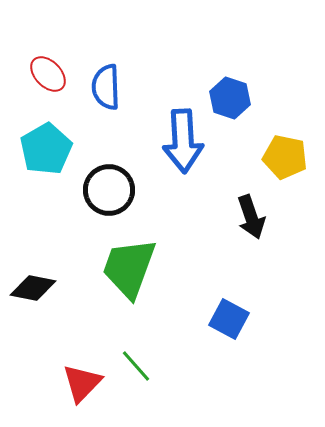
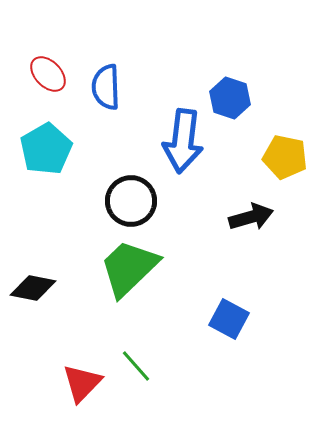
blue arrow: rotated 10 degrees clockwise
black circle: moved 22 px right, 11 px down
black arrow: rotated 87 degrees counterclockwise
green trapezoid: rotated 26 degrees clockwise
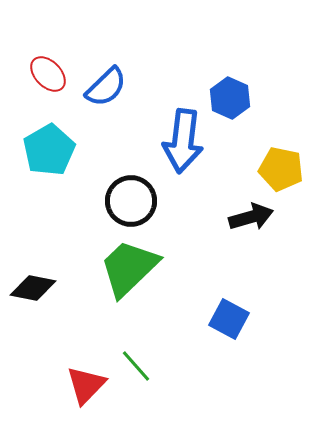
blue semicircle: rotated 132 degrees counterclockwise
blue hexagon: rotated 6 degrees clockwise
cyan pentagon: moved 3 px right, 1 px down
yellow pentagon: moved 4 px left, 12 px down
red triangle: moved 4 px right, 2 px down
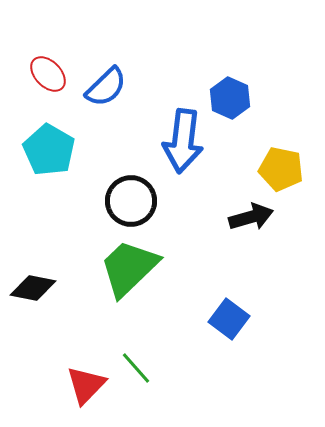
cyan pentagon: rotated 12 degrees counterclockwise
blue square: rotated 9 degrees clockwise
green line: moved 2 px down
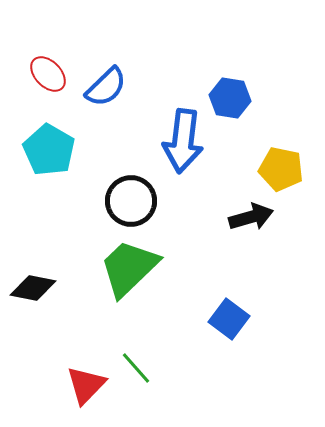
blue hexagon: rotated 15 degrees counterclockwise
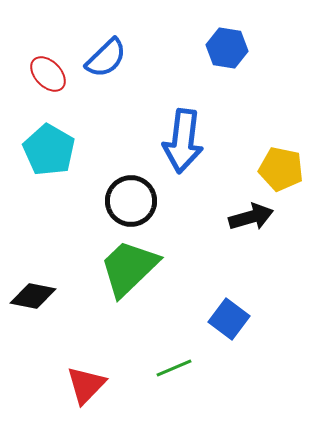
blue semicircle: moved 29 px up
blue hexagon: moved 3 px left, 50 px up
black diamond: moved 8 px down
green line: moved 38 px right; rotated 72 degrees counterclockwise
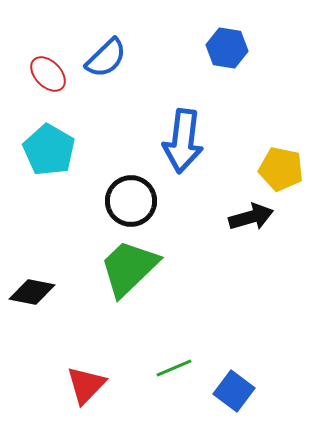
black diamond: moved 1 px left, 4 px up
blue square: moved 5 px right, 72 px down
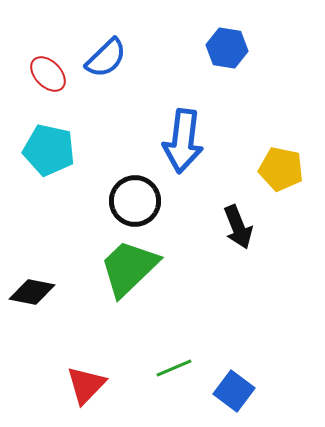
cyan pentagon: rotated 18 degrees counterclockwise
black circle: moved 4 px right
black arrow: moved 13 px left, 10 px down; rotated 84 degrees clockwise
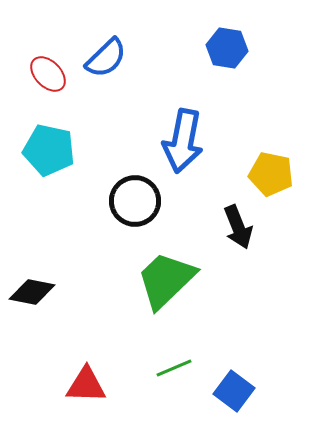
blue arrow: rotated 4 degrees clockwise
yellow pentagon: moved 10 px left, 5 px down
green trapezoid: moved 37 px right, 12 px down
red triangle: rotated 48 degrees clockwise
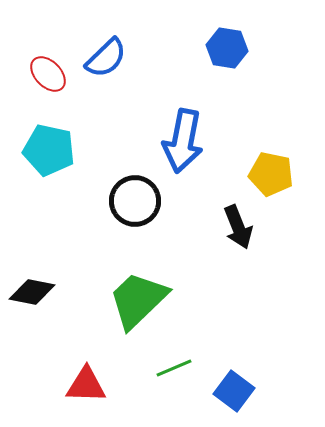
green trapezoid: moved 28 px left, 20 px down
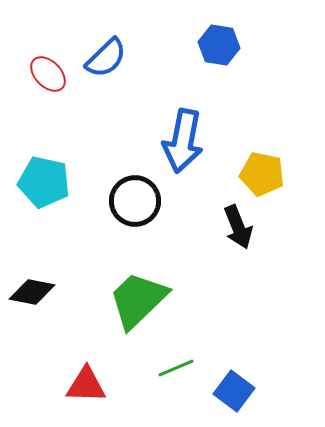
blue hexagon: moved 8 px left, 3 px up
cyan pentagon: moved 5 px left, 32 px down
yellow pentagon: moved 9 px left
green line: moved 2 px right
